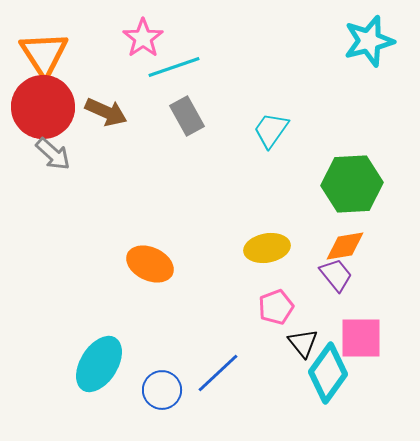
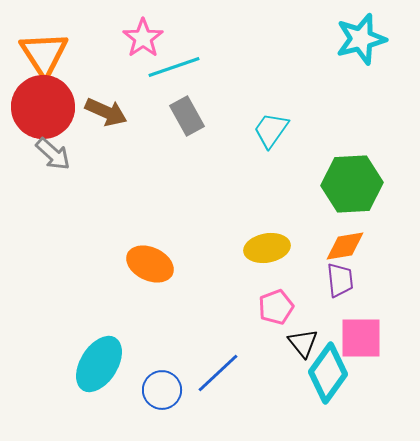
cyan star: moved 8 px left, 2 px up
purple trapezoid: moved 4 px right, 5 px down; rotated 33 degrees clockwise
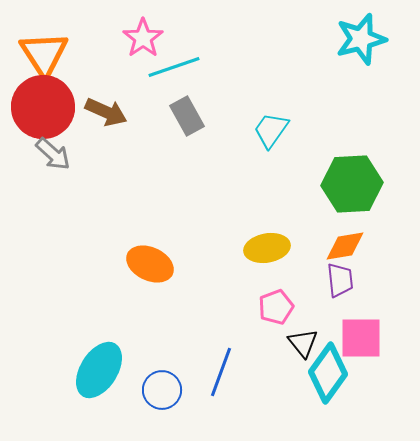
cyan ellipse: moved 6 px down
blue line: moved 3 px right, 1 px up; rotated 27 degrees counterclockwise
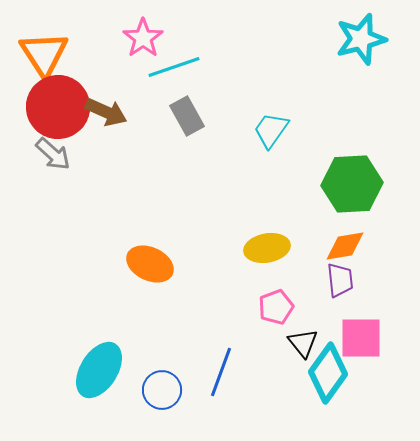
red circle: moved 15 px right
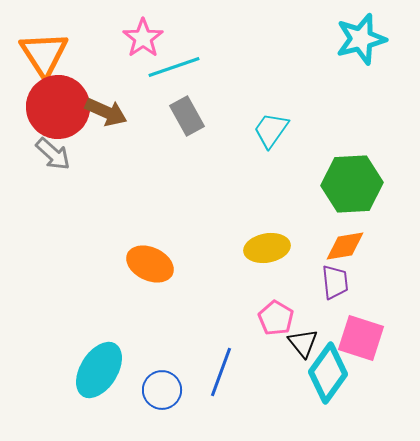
purple trapezoid: moved 5 px left, 2 px down
pink pentagon: moved 11 px down; rotated 20 degrees counterclockwise
pink square: rotated 18 degrees clockwise
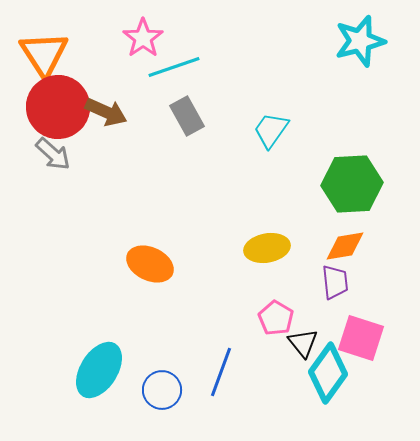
cyan star: moved 1 px left, 2 px down
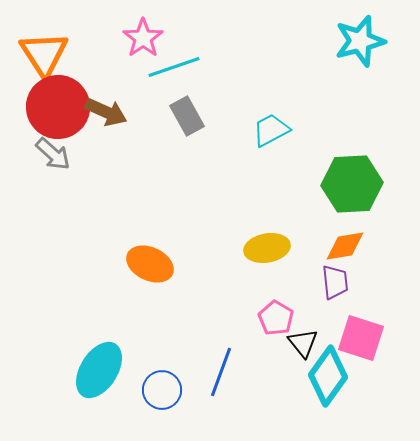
cyan trapezoid: rotated 27 degrees clockwise
cyan diamond: moved 3 px down
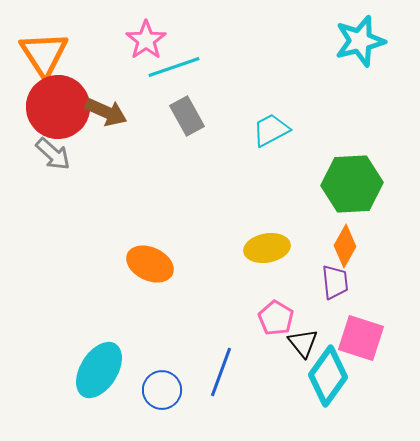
pink star: moved 3 px right, 2 px down
orange diamond: rotated 51 degrees counterclockwise
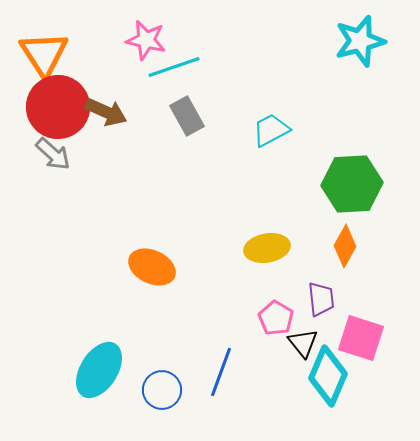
pink star: rotated 24 degrees counterclockwise
orange ellipse: moved 2 px right, 3 px down
purple trapezoid: moved 14 px left, 17 px down
cyan diamond: rotated 12 degrees counterclockwise
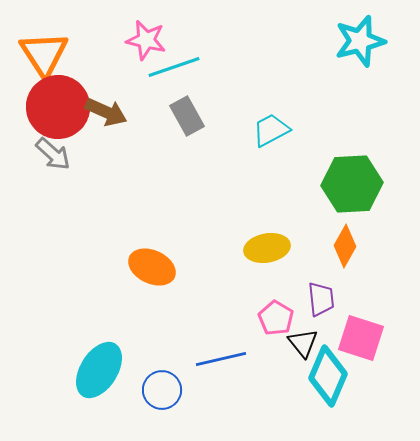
blue line: moved 13 px up; rotated 57 degrees clockwise
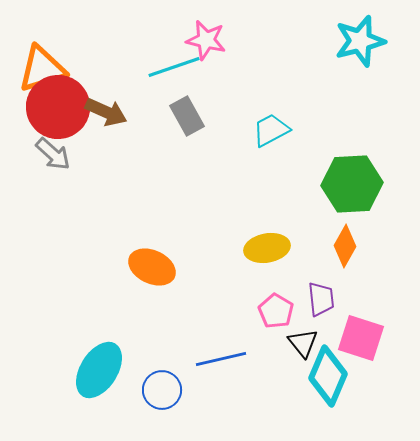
pink star: moved 60 px right
orange triangle: moved 2 px left, 15 px down; rotated 46 degrees clockwise
pink pentagon: moved 7 px up
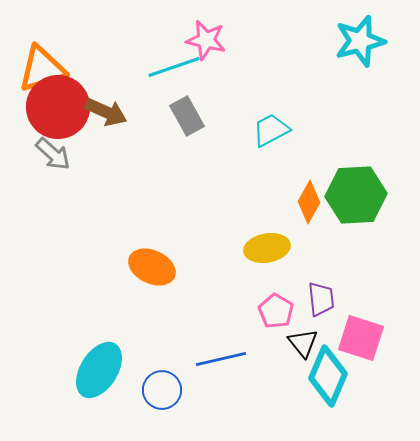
green hexagon: moved 4 px right, 11 px down
orange diamond: moved 36 px left, 44 px up
